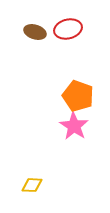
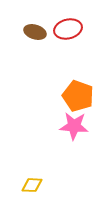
pink star: rotated 28 degrees counterclockwise
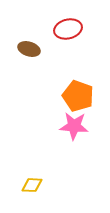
brown ellipse: moved 6 px left, 17 px down
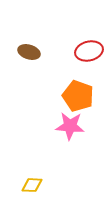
red ellipse: moved 21 px right, 22 px down
brown ellipse: moved 3 px down
pink star: moved 4 px left
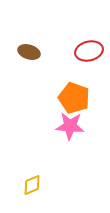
orange pentagon: moved 4 px left, 2 px down
yellow diamond: rotated 25 degrees counterclockwise
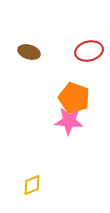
pink star: moved 1 px left, 5 px up
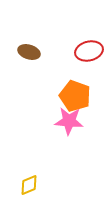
orange pentagon: moved 1 px right, 2 px up
yellow diamond: moved 3 px left
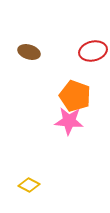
red ellipse: moved 4 px right
yellow diamond: rotated 50 degrees clockwise
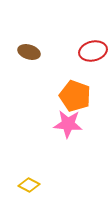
pink star: moved 1 px left, 3 px down
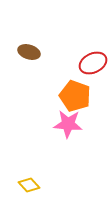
red ellipse: moved 12 px down; rotated 12 degrees counterclockwise
yellow diamond: rotated 20 degrees clockwise
